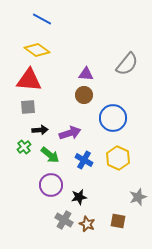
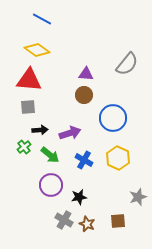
brown square: rotated 14 degrees counterclockwise
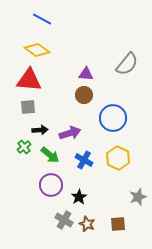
black star: rotated 21 degrees counterclockwise
brown square: moved 3 px down
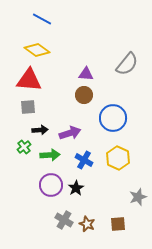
green arrow: rotated 42 degrees counterclockwise
black star: moved 3 px left, 9 px up
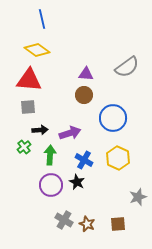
blue line: rotated 48 degrees clockwise
gray semicircle: moved 3 px down; rotated 15 degrees clockwise
green arrow: rotated 84 degrees counterclockwise
black star: moved 1 px right, 6 px up; rotated 14 degrees counterclockwise
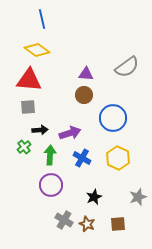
blue cross: moved 2 px left, 2 px up
black star: moved 17 px right, 15 px down; rotated 21 degrees clockwise
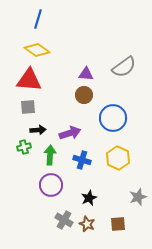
blue line: moved 4 px left; rotated 30 degrees clockwise
gray semicircle: moved 3 px left
black arrow: moved 2 px left
green cross: rotated 24 degrees clockwise
blue cross: moved 2 px down; rotated 12 degrees counterclockwise
black star: moved 5 px left, 1 px down
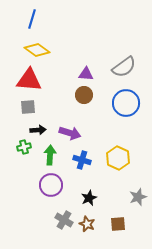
blue line: moved 6 px left
blue circle: moved 13 px right, 15 px up
purple arrow: rotated 35 degrees clockwise
